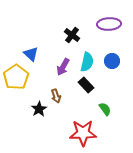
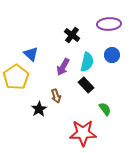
blue circle: moved 6 px up
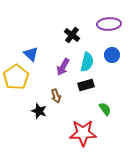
black rectangle: rotated 63 degrees counterclockwise
black star: moved 2 px down; rotated 21 degrees counterclockwise
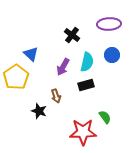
green semicircle: moved 8 px down
red star: moved 1 px up
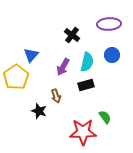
blue triangle: moved 1 px down; rotated 28 degrees clockwise
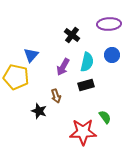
yellow pentagon: rotated 25 degrees counterclockwise
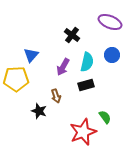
purple ellipse: moved 1 px right, 2 px up; rotated 25 degrees clockwise
yellow pentagon: moved 2 px down; rotated 15 degrees counterclockwise
red star: rotated 20 degrees counterclockwise
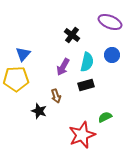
blue triangle: moved 8 px left, 1 px up
green semicircle: rotated 80 degrees counterclockwise
red star: moved 1 px left, 3 px down
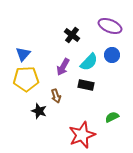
purple ellipse: moved 4 px down
cyan semicircle: moved 2 px right; rotated 30 degrees clockwise
yellow pentagon: moved 10 px right
black rectangle: rotated 28 degrees clockwise
green semicircle: moved 7 px right
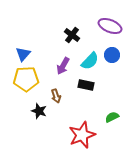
cyan semicircle: moved 1 px right, 1 px up
purple arrow: moved 1 px up
